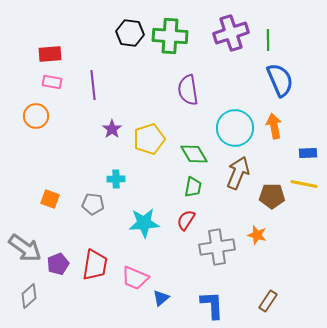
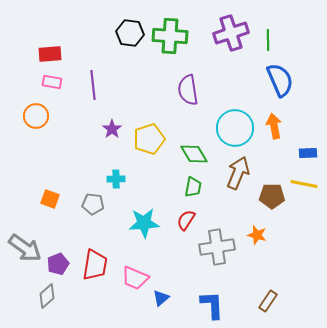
gray diamond: moved 18 px right
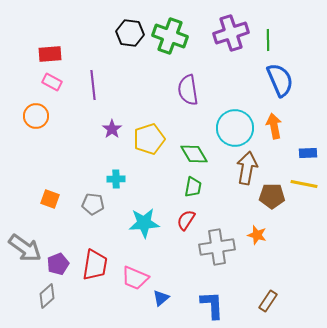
green cross: rotated 16 degrees clockwise
pink rectangle: rotated 18 degrees clockwise
brown arrow: moved 9 px right, 5 px up; rotated 12 degrees counterclockwise
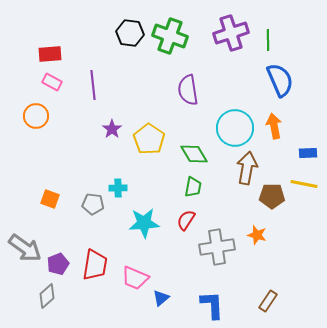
yellow pentagon: rotated 20 degrees counterclockwise
cyan cross: moved 2 px right, 9 px down
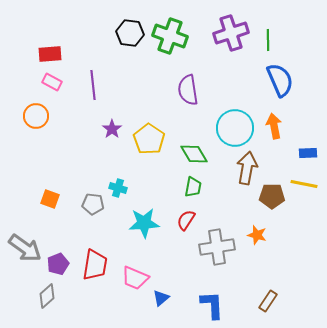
cyan cross: rotated 18 degrees clockwise
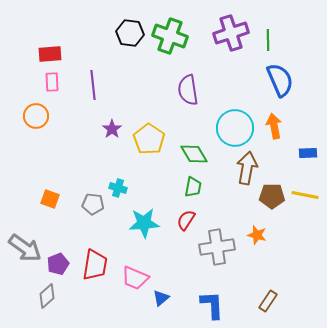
pink rectangle: rotated 60 degrees clockwise
yellow line: moved 1 px right, 11 px down
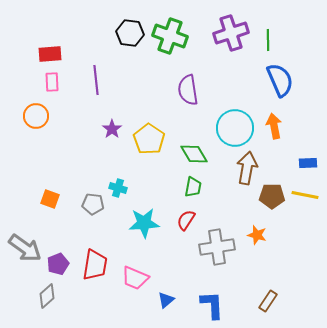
purple line: moved 3 px right, 5 px up
blue rectangle: moved 10 px down
blue triangle: moved 5 px right, 2 px down
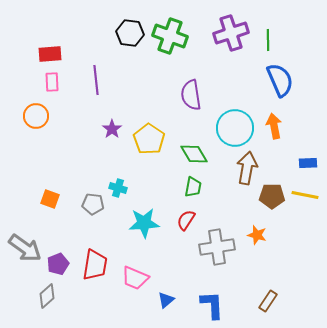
purple semicircle: moved 3 px right, 5 px down
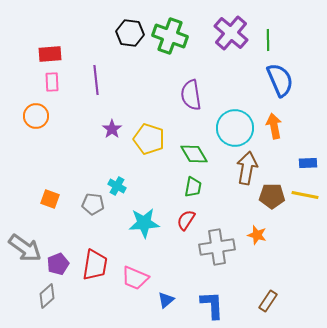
purple cross: rotated 32 degrees counterclockwise
yellow pentagon: rotated 16 degrees counterclockwise
cyan cross: moved 1 px left, 2 px up; rotated 12 degrees clockwise
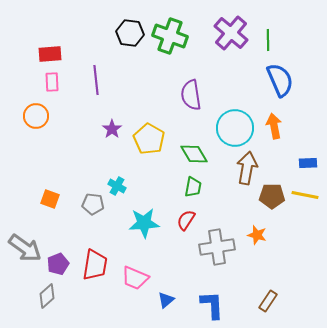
yellow pentagon: rotated 12 degrees clockwise
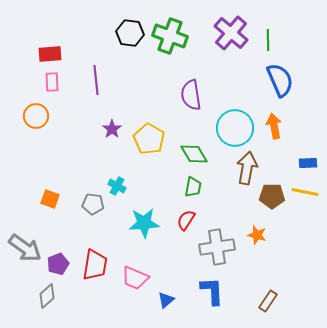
yellow line: moved 3 px up
blue L-shape: moved 14 px up
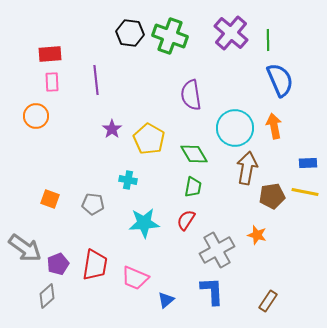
cyan cross: moved 11 px right, 6 px up; rotated 18 degrees counterclockwise
brown pentagon: rotated 10 degrees counterclockwise
gray cross: moved 3 px down; rotated 20 degrees counterclockwise
